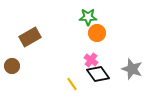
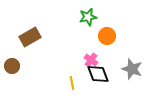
green star: rotated 12 degrees counterclockwise
orange circle: moved 10 px right, 3 px down
black diamond: rotated 15 degrees clockwise
yellow line: moved 1 px up; rotated 24 degrees clockwise
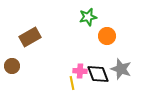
pink cross: moved 11 px left, 11 px down; rotated 32 degrees counterclockwise
gray star: moved 11 px left
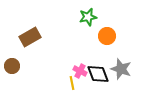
pink cross: rotated 24 degrees clockwise
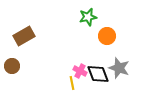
brown rectangle: moved 6 px left, 1 px up
gray star: moved 2 px left, 1 px up
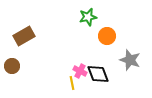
gray star: moved 11 px right, 8 px up
